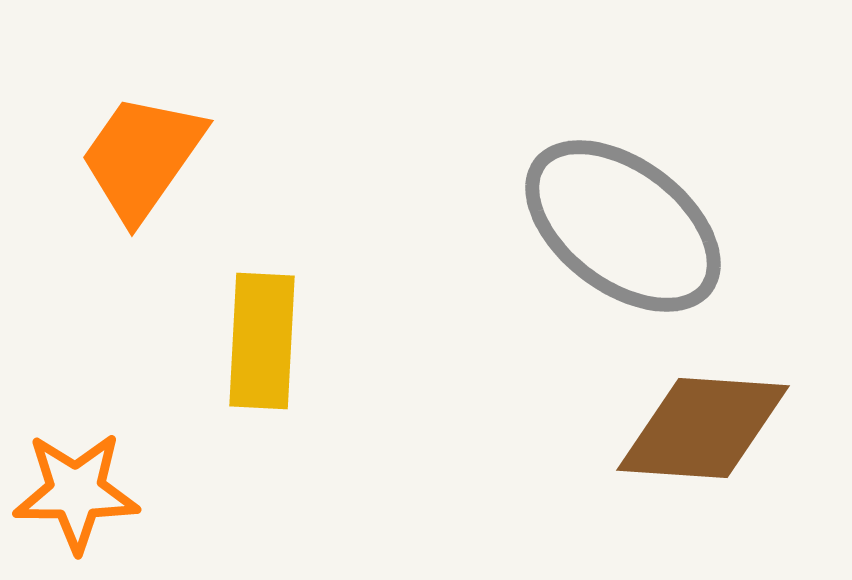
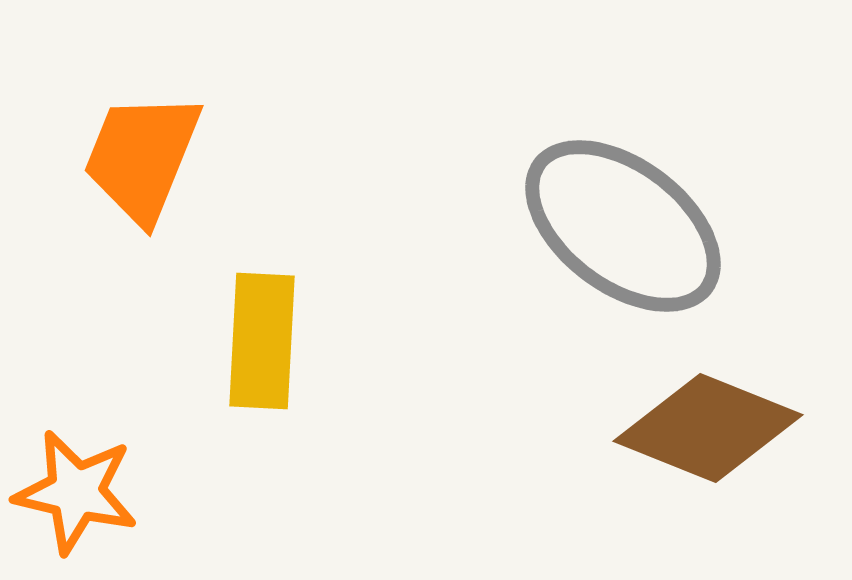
orange trapezoid: rotated 13 degrees counterclockwise
brown diamond: moved 5 px right; rotated 18 degrees clockwise
orange star: rotated 13 degrees clockwise
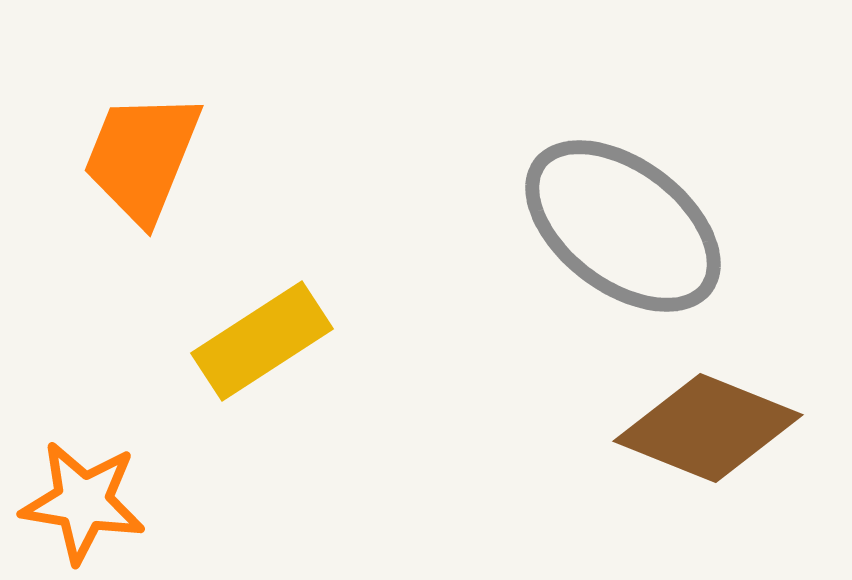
yellow rectangle: rotated 54 degrees clockwise
orange star: moved 7 px right, 10 px down; rotated 4 degrees counterclockwise
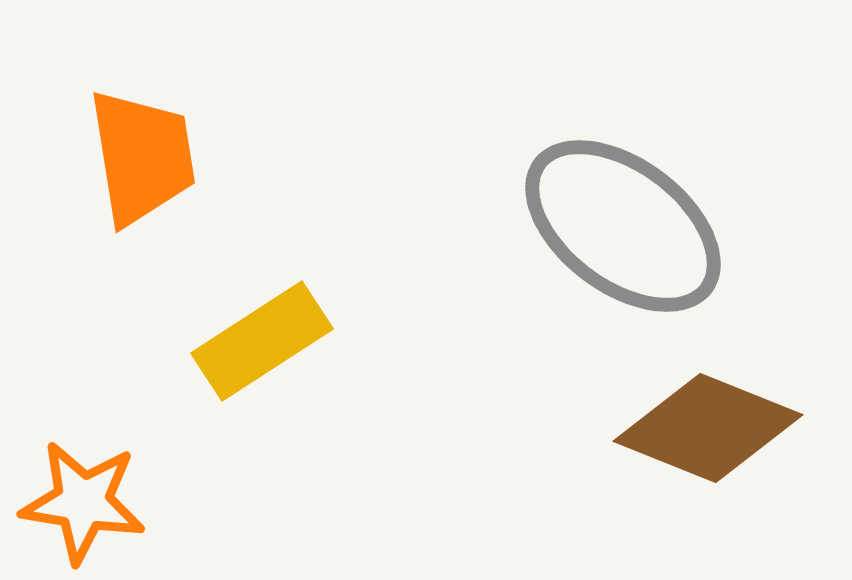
orange trapezoid: rotated 149 degrees clockwise
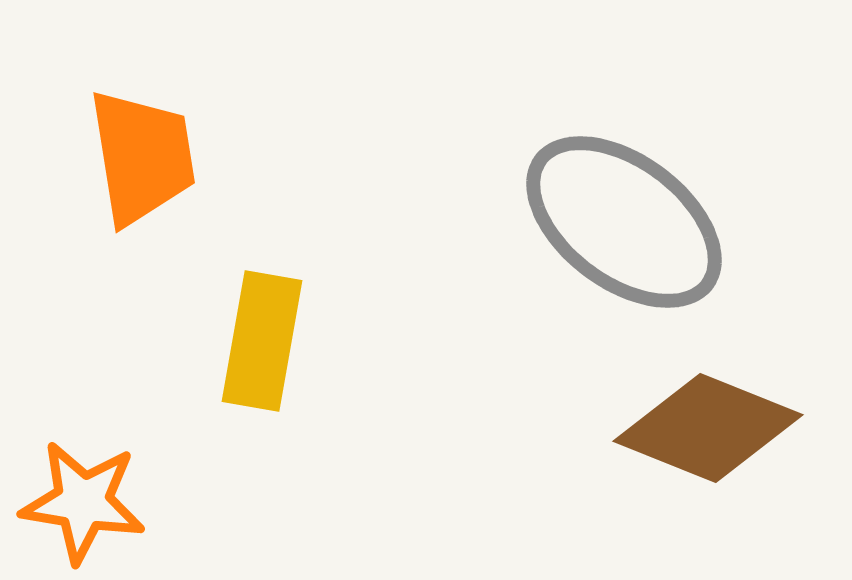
gray ellipse: moved 1 px right, 4 px up
yellow rectangle: rotated 47 degrees counterclockwise
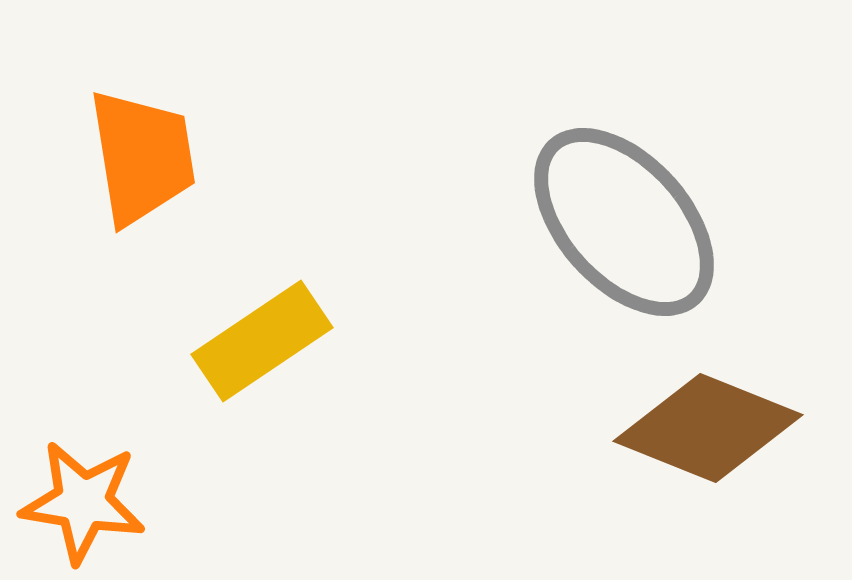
gray ellipse: rotated 11 degrees clockwise
yellow rectangle: rotated 46 degrees clockwise
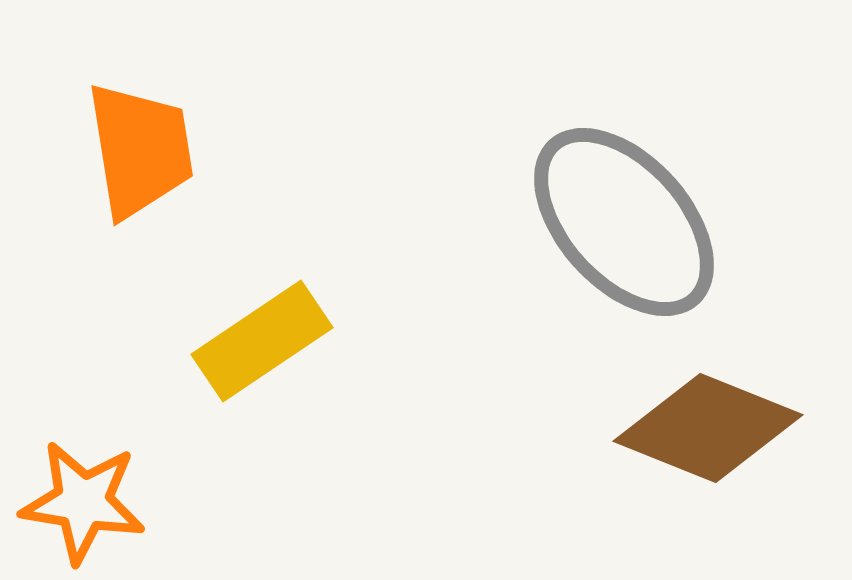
orange trapezoid: moved 2 px left, 7 px up
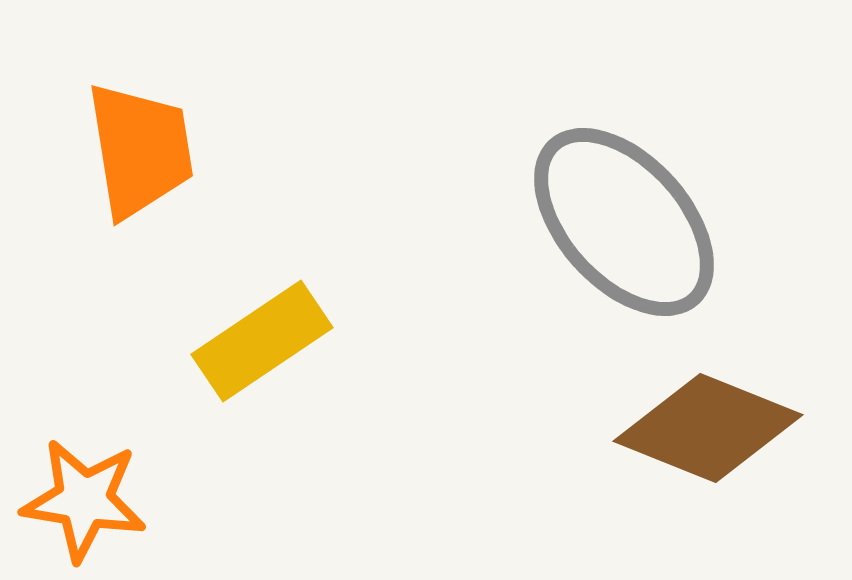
orange star: moved 1 px right, 2 px up
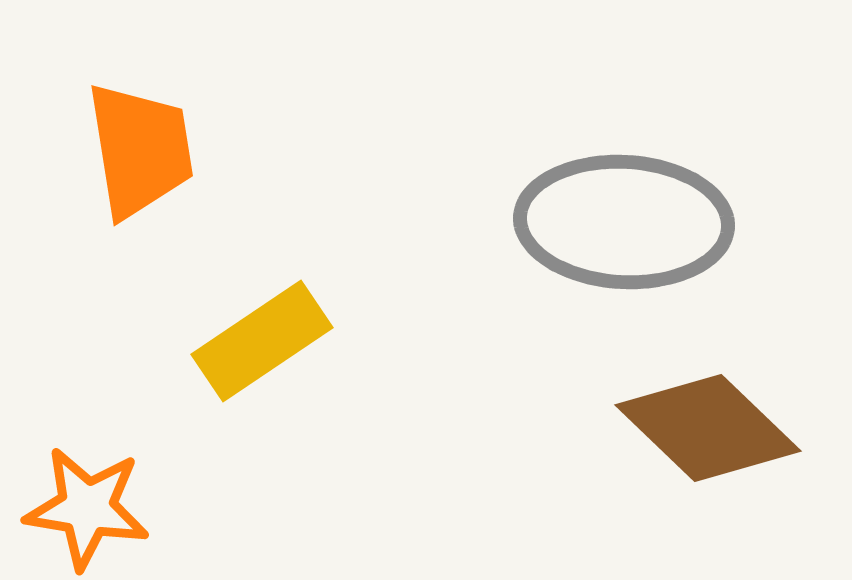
gray ellipse: rotated 45 degrees counterclockwise
brown diamond: rotated 22 degrees clockwise
orange star: moved 3 px right, 8 px down
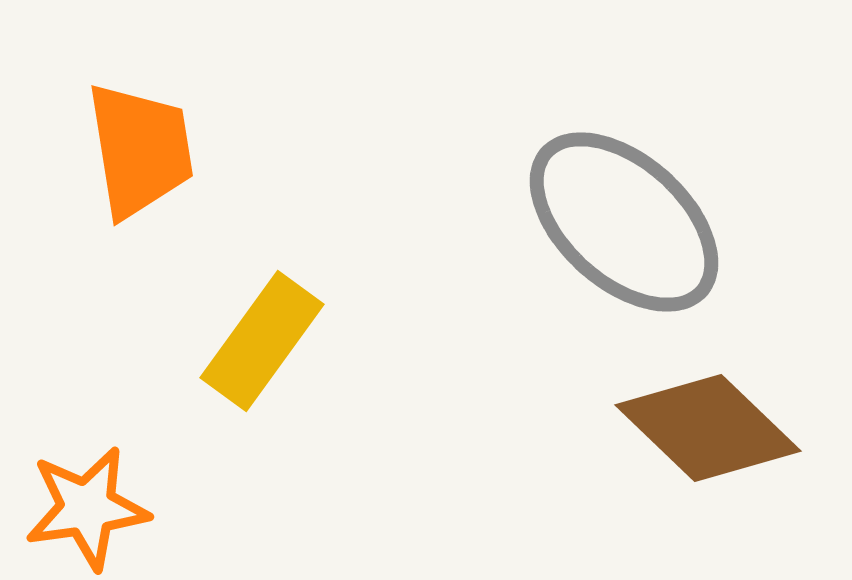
gray ellipse: rotated 39 degrees clockwise
yellow rectangle: rotated 20 degrees counterclockwise
orange star: rotated 17 degrees counterclockwise
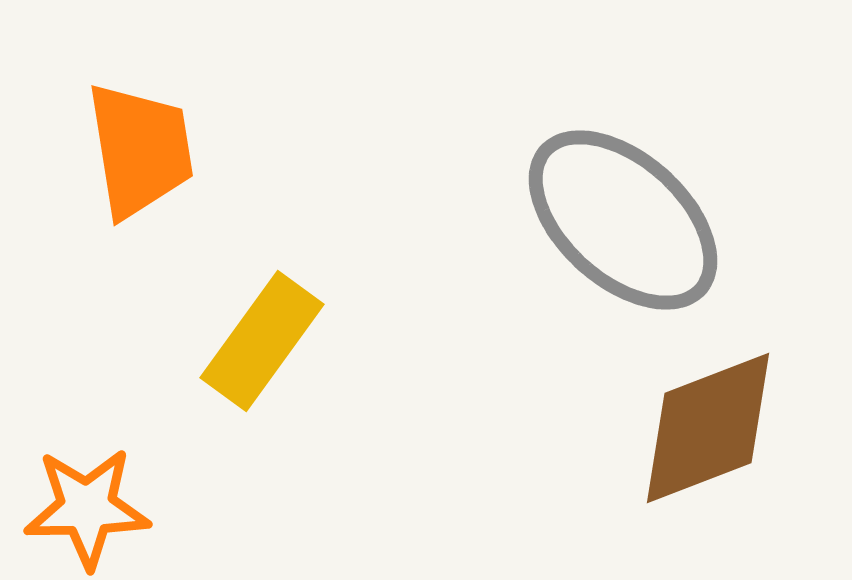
gray ellipse: moved 1 px left, 2 px up
brown diamond: rotated 65 degrees counterclockwise
orange star: rotated 7 degrees clockwise
